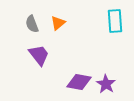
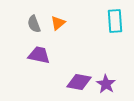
gray semicircle: moved 2 px right
purple trapezoid: rotated 40 degrees counterclockwise
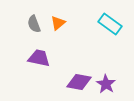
cyan rectangle: moved 5 px left, 3 px down; rotated 50 degrees counterclockwise
purple trapezoid: moved 3 px down
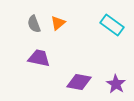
cyan rectangle: moved 2 px right, 1 px down
purple star: moved 10 px right
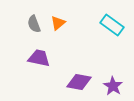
purple star: moved 3 px left, 2 px down
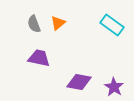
purple star: moved 1 px right, 1 px down
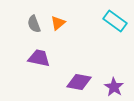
cyan rectangle: moved 3 px right, 4 px up
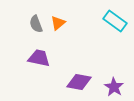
gray semicircle: moved 2 px right
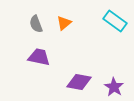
orange triangle: moved 6 px right
purple trapezoid: moved 1 px up
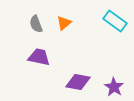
purple diamond: moved 1 px left
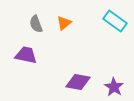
purple trapezoid: moved 13 px left, 2 px up
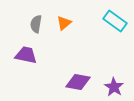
gray semicircle: rotated 30 degrees clockwise
